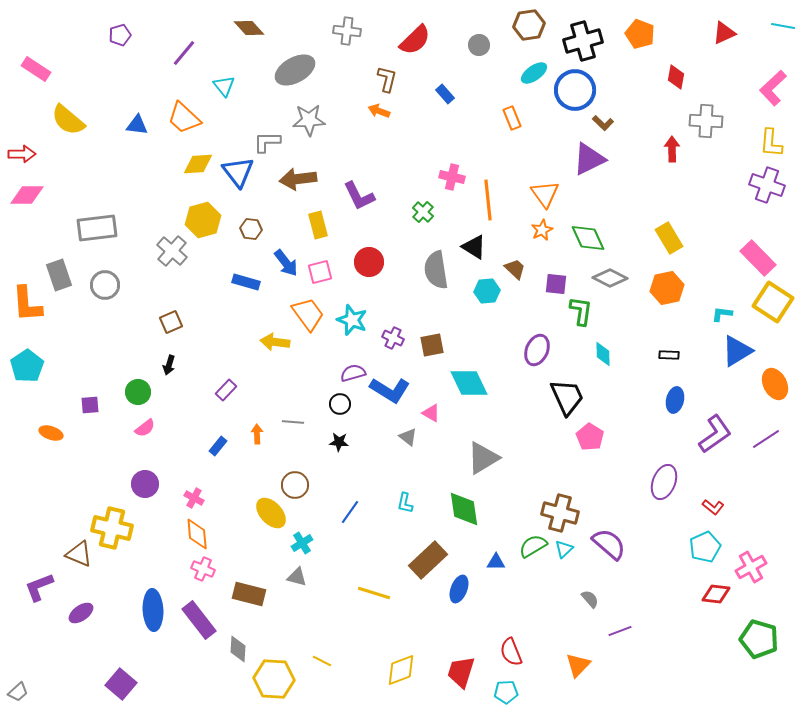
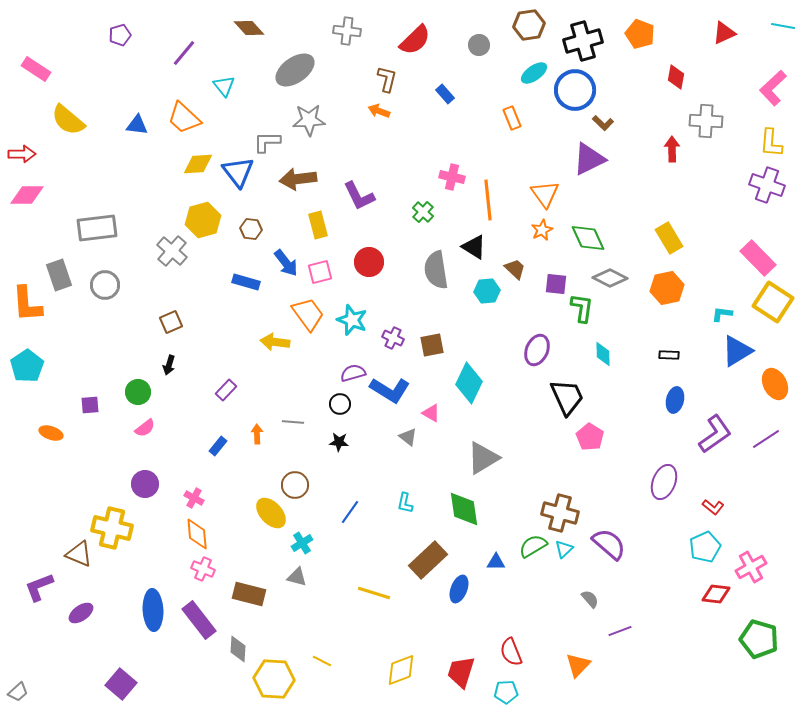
gray ellipse at (295, 70): rotated 6 degrees counterclockwise
green L-shape at (581, 311): moved 1 px right, 3 px up
cyan diamond at (469, 383): rotated 51 degrees clockwise
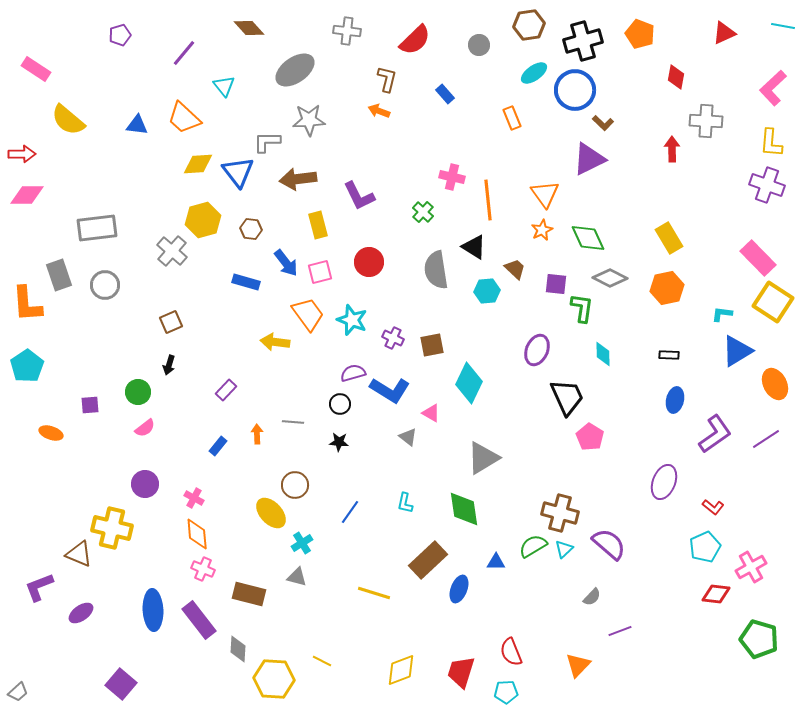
gray semicircle at (590, 599): moved 2 px right, 2 px up; rotated 84 degrees clockwise
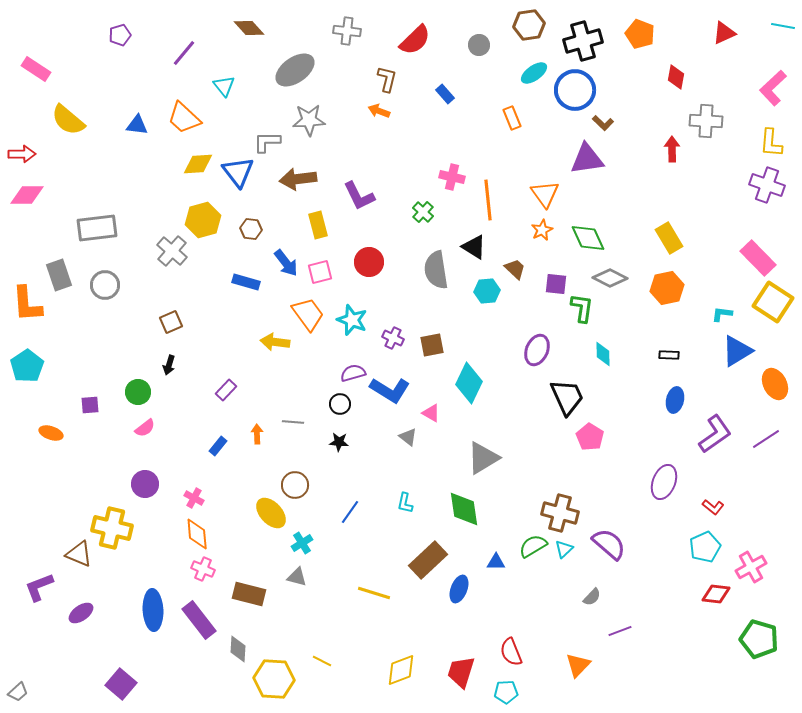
purple triangle at (589, 159): moved 2 px left; rotated 18 degrees clockwise
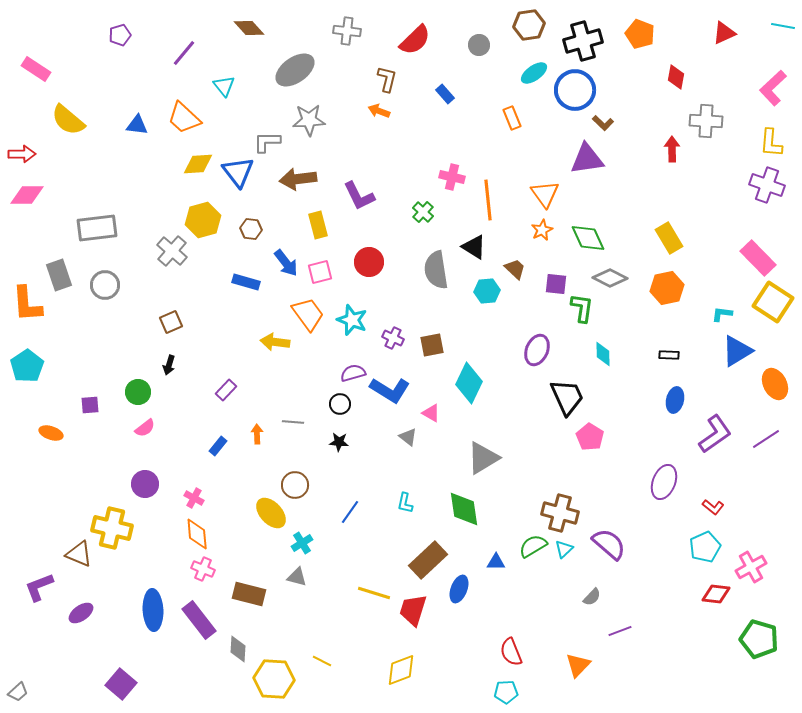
red trapezoid at (461, 672): moved 48 px left, 62 px up
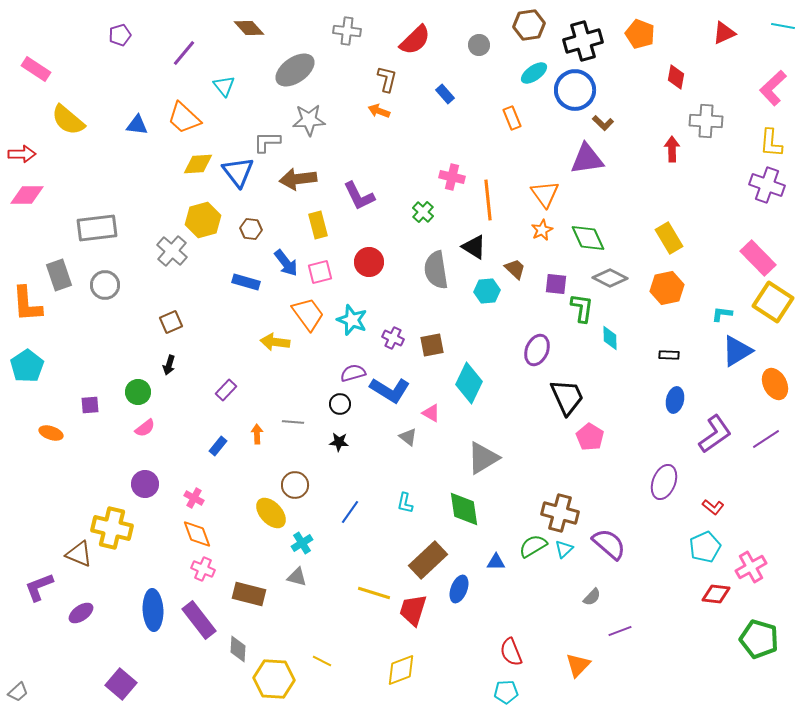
cyan diamond at (603, 354): moved 7 px right, 16 px up
orange diamond at (197, 534): rotated 16 degrees counterclockwise
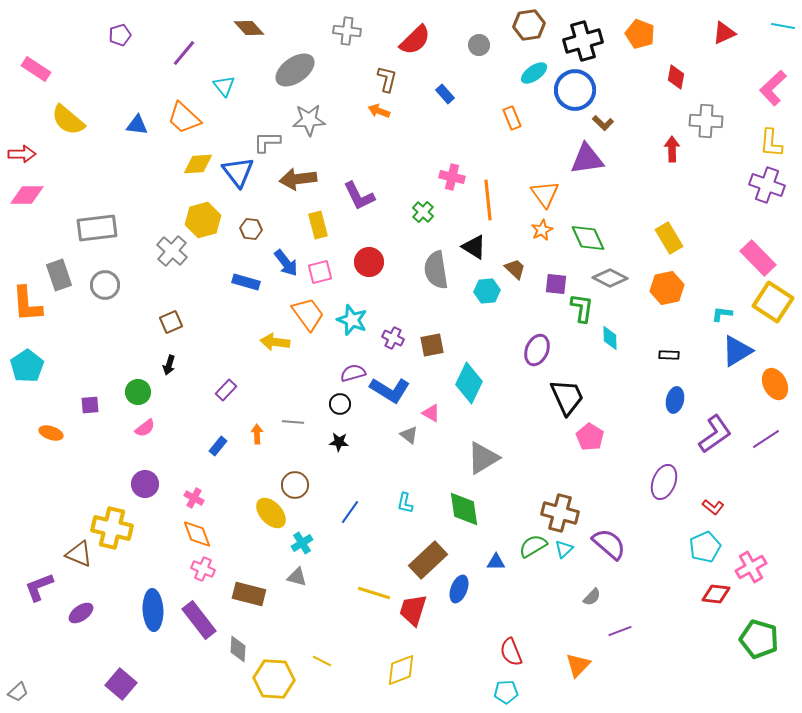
gray triangle at (408, 437): moved 1 px right, 2 px up
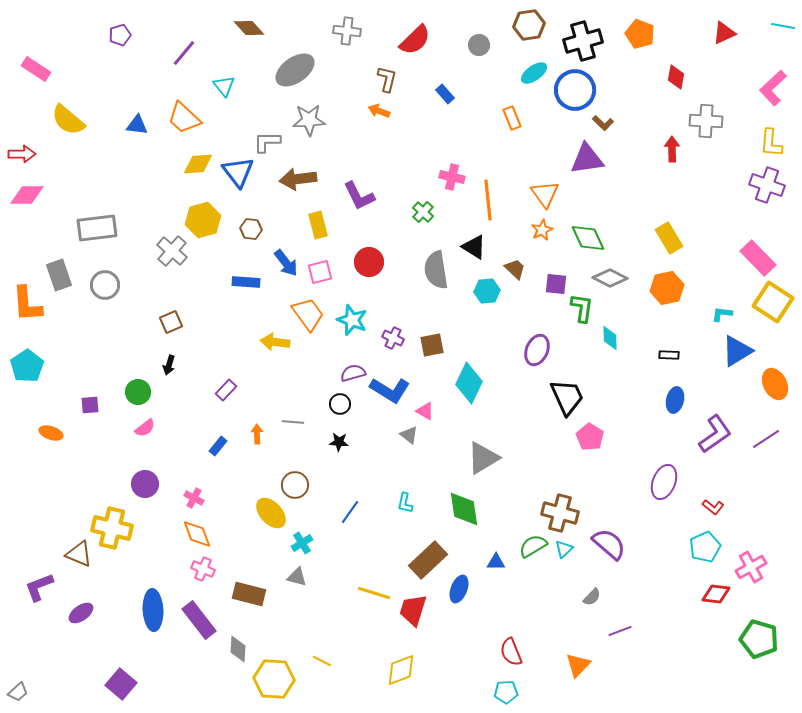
blue rectangle at (246, 282): rotated 12 degrees counterclockwise
pink triangle at (431, 413): moved 6 px left, 2 px up
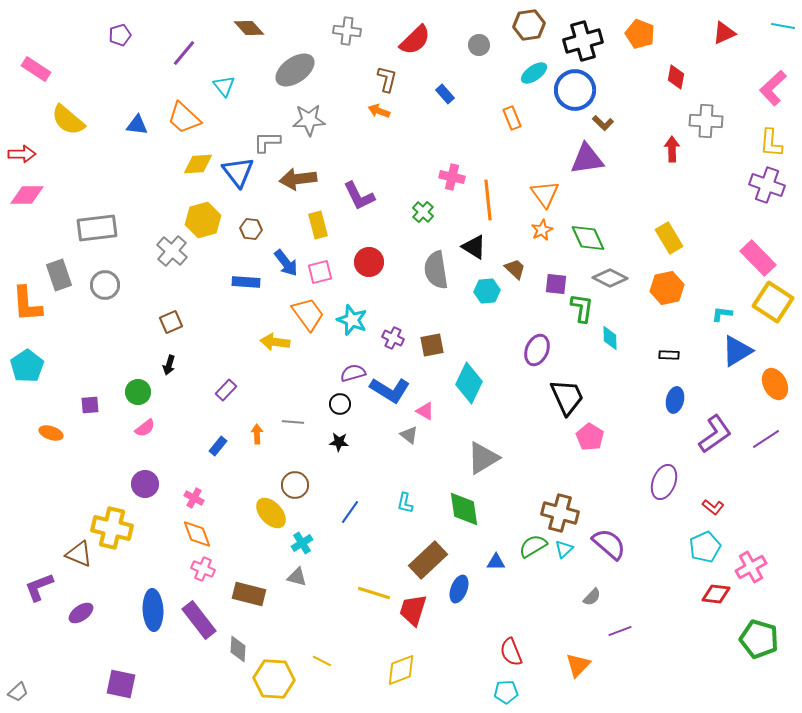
purple square at (121, 684): rotated 28 degrees counterclockwise
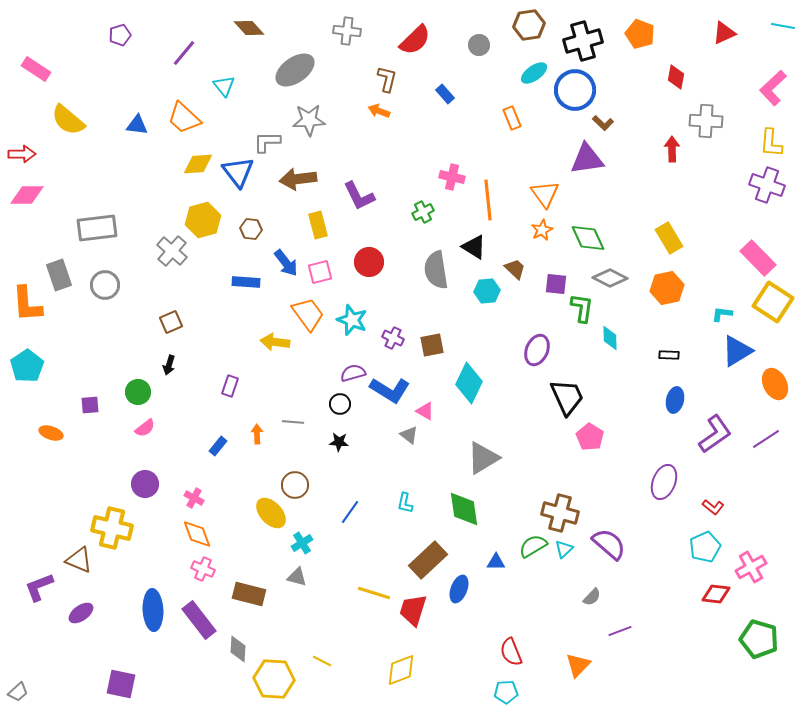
green cross at (423, 212): rotated 20 degrees clockwise
purple rectangle at (226, 390): moved 4 px right, 4 px up; rotated 25 degrees counterclockwise
brown triangle at (79, 554): moved 6 px down
